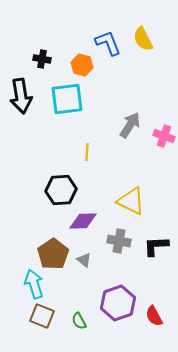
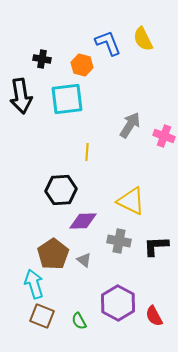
purple hexagon: rotated 12 degrees counterclockwise
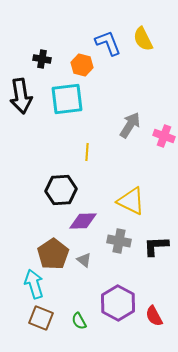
brown square: moved 1 px left, 2 px down
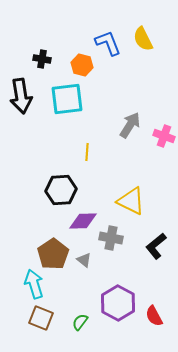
gray cross: moved 8 px left, 3 px up
black L-shape: rotated 36 degrees counterclockwise
green semicircle: moved 1 px right, 1 px down; rotated 66 degrees clockwise
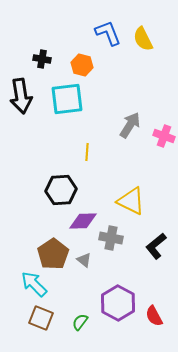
blue L-shape: moved 10 px up
cyan arrow: rotated 28 degrees counterclockwise
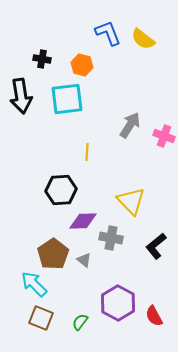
yellow semicircle: rotated 25 degrees counterclockwise
yellow triangle: rotated 20 degrees clockwise
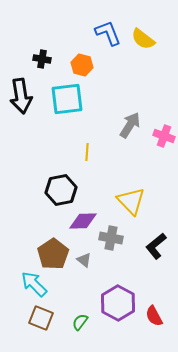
black hexagon: rotated 8 degrees counterclockwise
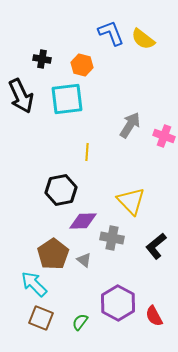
blue L-shape: moved 3 px right
black arrow: rotated 16 degrees counterclockwise
gray cross: moved 1 px right
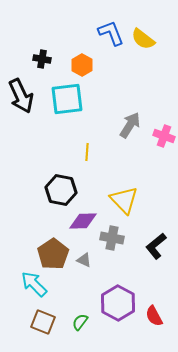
orange hexagon: rotated 15 degrees clockwise
black hexagon: rotated 24 degrees clockwise
yellow triangle: moved 7 px left, 1 px up
gray triangle: rotated 14 degrees counterclockwise
brown square: moved 2 px right, 4 px down
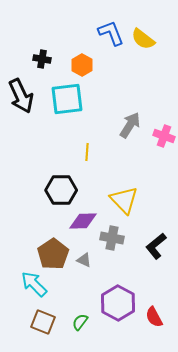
black hexagon: rotated 12 degrees counterclockwise
red semicircle: moved 1 px down
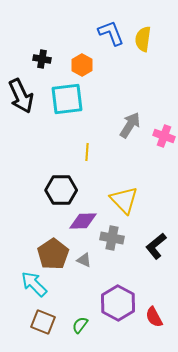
yellow semicircle: rotated 60 degrees clockwise
green semicircle: moved 3 px down
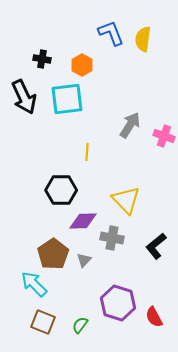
black arrow: moved 3 px right, 1 px down
yellow triangle: moved 2 px right
gray triangle: rotated 49 degrees clockwise
purple hexagon: rotated 12 degrees counterclockwise
